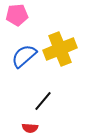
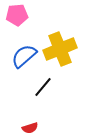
black line: moved 14 px up
red semicircle: rotated 21 degrees counterclockwise
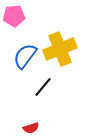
pink pentagon: moved 3 px left, 1 px down
blue semicircle: moved 1 px right; rotated 12 degrees counterclockwise
red semicircle: moved 1 px right
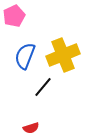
pink pentagon: rotated 20 degrees counterclockwise
yellow cross: moved 3 px right, 6 px down
blue semicircle: rotated 16 degrees counterclockwise
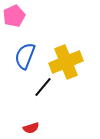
yellow cross: moved 3 px right, 7 px down
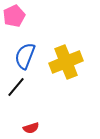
black line: moved 27 px left
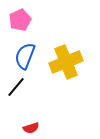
pink pentagon: moved 6 px right, 4 px down
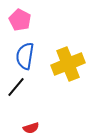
pink pentagon: rotated 20 degrees counterclockwise
blue semicircle: rotated 12 degrees counterclockwise
yellow cross: moved 2 px right, 2 px down
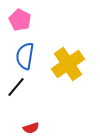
yellow cross: rotated 12 degrees counterclockwise
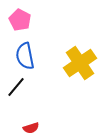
blue semicircle: rotated 20 degrees counterclockwise
yellow cross: moved 12 px right, 1 px up
